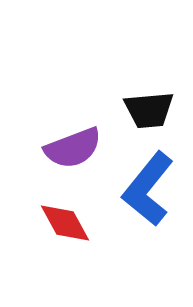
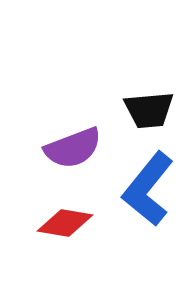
red diamond: rotated 52 degrees counterclockwise
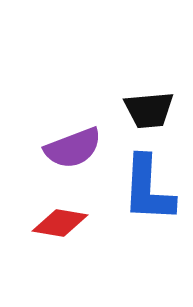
blue L-shape: rotated 36 degrees counterclockwise
red diamond: moved 5 px left
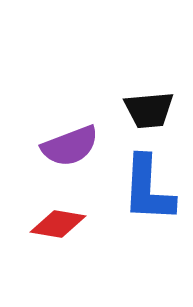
purple semicircle: moved 3 px left, 2 px up
red diamond: moved 2 px left, 1 px down
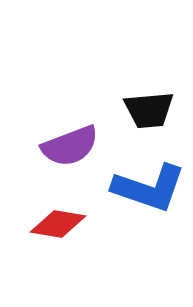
blue L-shape: moved 1 px right, 1 px up; rotated 74 degrees counterclockwise
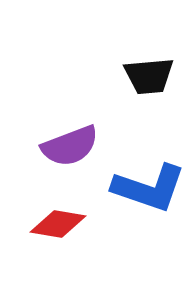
black trapezoid: moved 34 px up
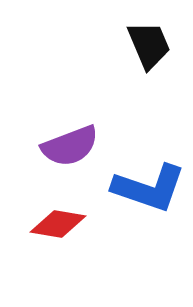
black trapezoid: moved 31 px up; rotated 108 degrees counterclockwise
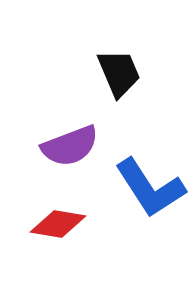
black trapezoid: moved 30 px left, 28 px down
blue L-shape: moved 1 px right; rotated 38 degrees clockwise
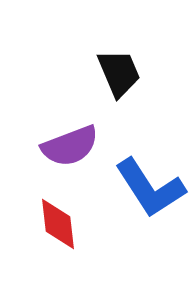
red diamond: rotated 74 degrees clockwise
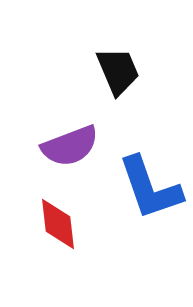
black trapezoid: moved 1 px left, 2 px up
blue L-shape: rotated 14 degrees clockwise
